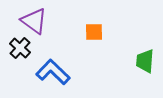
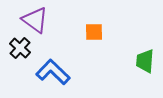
purple triangle: moved 1 px right, 1 px up
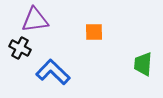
purple triangle: rotated 44 degrees counterclockwise
black cross: rotated 15 degrees counterclockwise
green trapezoid: moved 2 px left, 3 px down
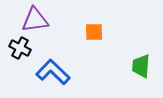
green trapezoid: moved 2 px left, 2 px down
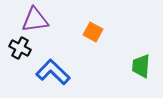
orange square: moved 1 px left; rotated 30 degrees clockwise
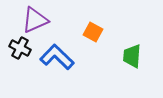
purple triangle: rotated 16 degrees counterclockwise
green trapezoid: moved 9 px left, 10 px up
blue L-shape: moved 4 px right, 15 px up
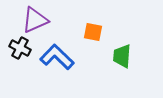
orange square: rotated 18 degrees counterclockwise
green trapezoid: moved 10 px left
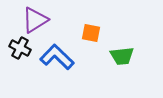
purple triangle: rotated 8 degrees counterclockwise
orange square: moved 2 px left, 1 px down
green trapezoid: rotated 100 degrees counterclockwise
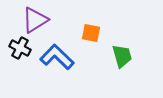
green trapezoid: rotated 100 degrees counterclockwise
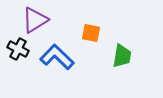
black cross: moved 2 px left, 1 px down
green trapezoid: rotated 25 degrees clockwise
